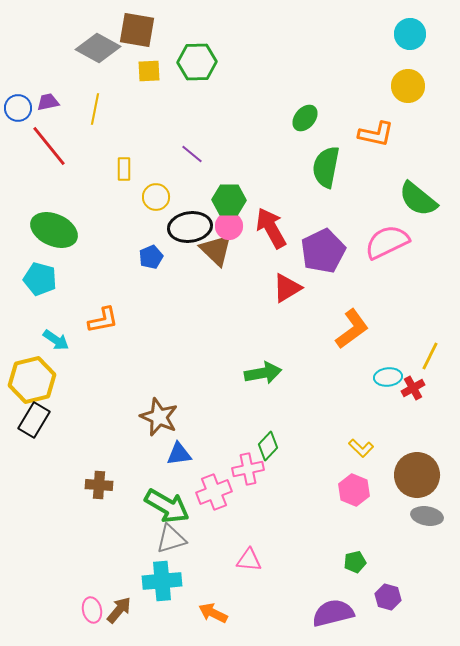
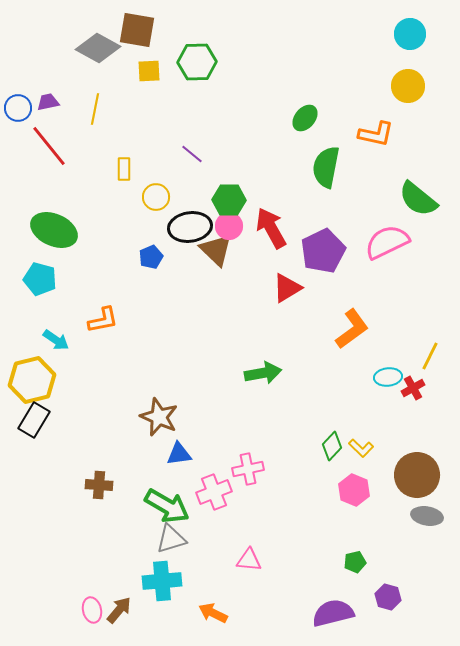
green diamond at (268, 446): moved 64 px right
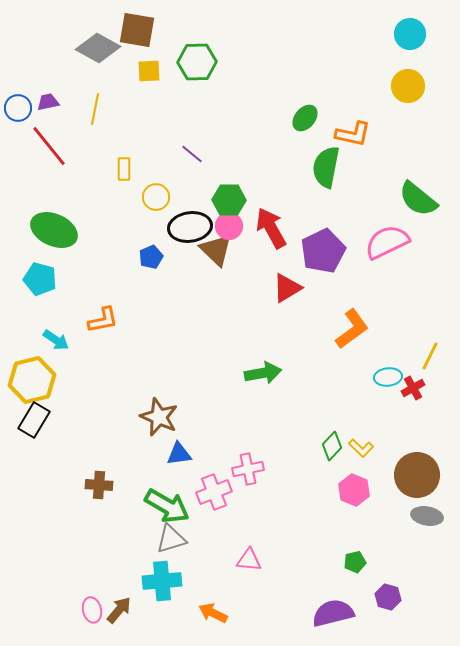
orange L-shape at (376, 134): moved 23 px left
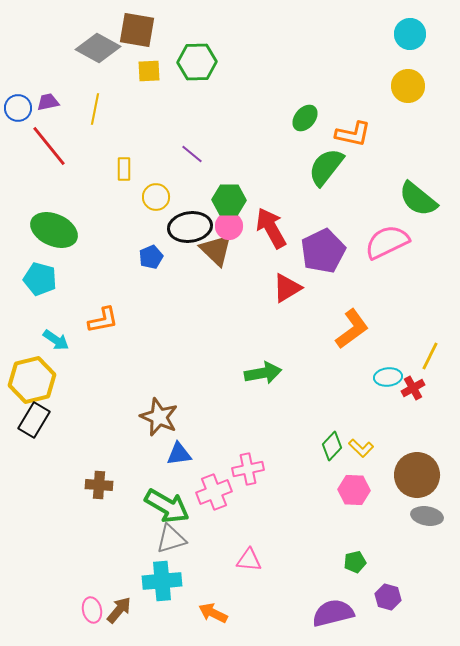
green semicircle at (326, 167): rotated 27 degrees clockwise
pink hexagon at (354, 490): rotated 20 degrees counterclockwise
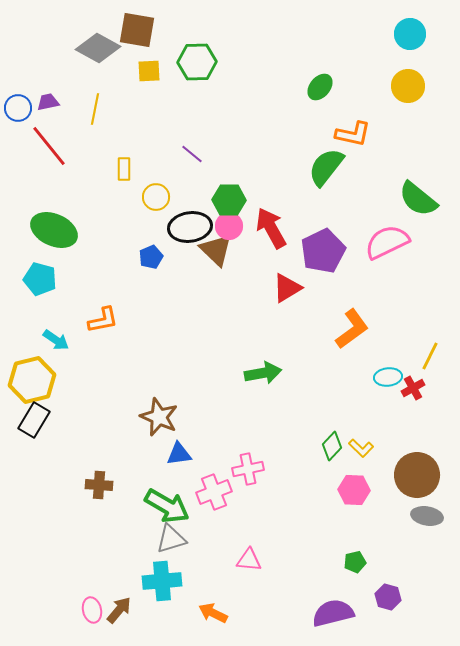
green ellipse at (305, 118): moved 15 px right, 31 px up
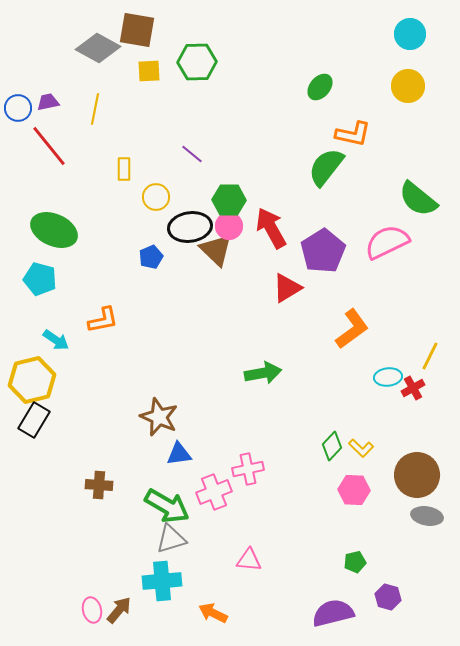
purple pentagon at (323, 251): rotated 6 degrees counterclockwise
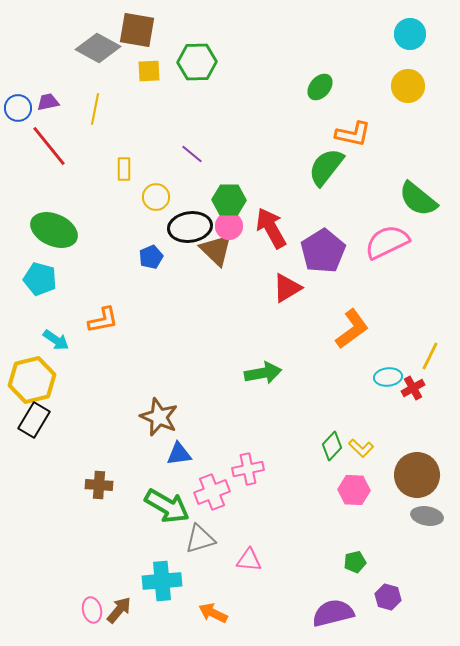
pink cross at (214, 492): moved 2 px left
gray triangle at (171, 539): moved 29 px right
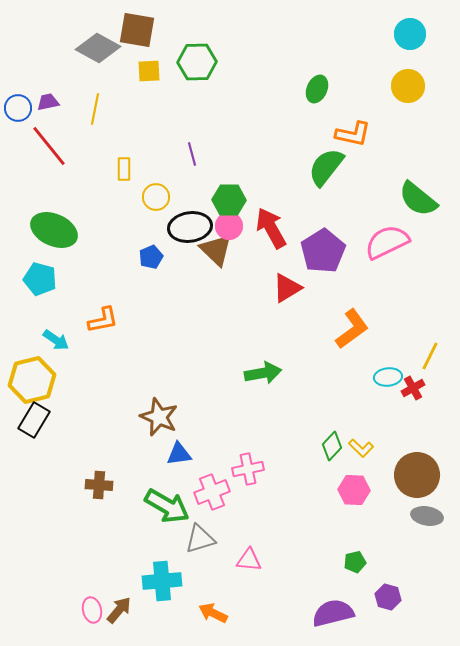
green ellipse at (320, 87): moved 3 px left, 2 px down; rotated 16 degrees counterclockwise
purple line at (192, 154): rotated 35 degrees clockwise
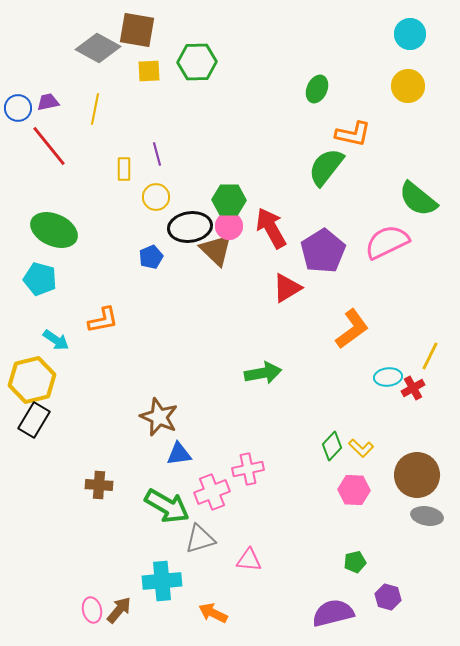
purple line at (192, 154): moved 35 px left
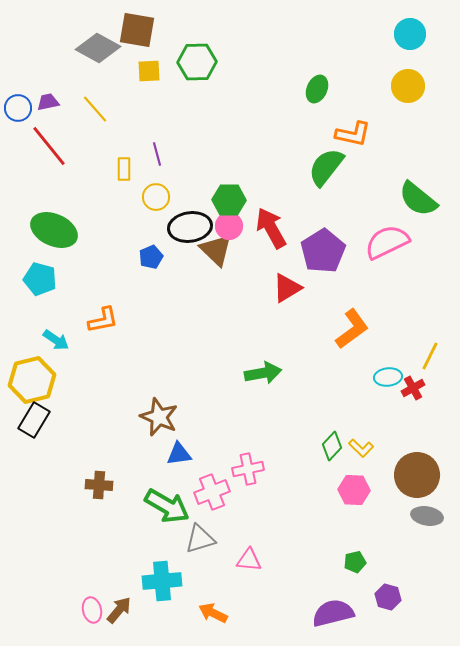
yellow line at (95, 109): rotated 52 degrees counterclockwise
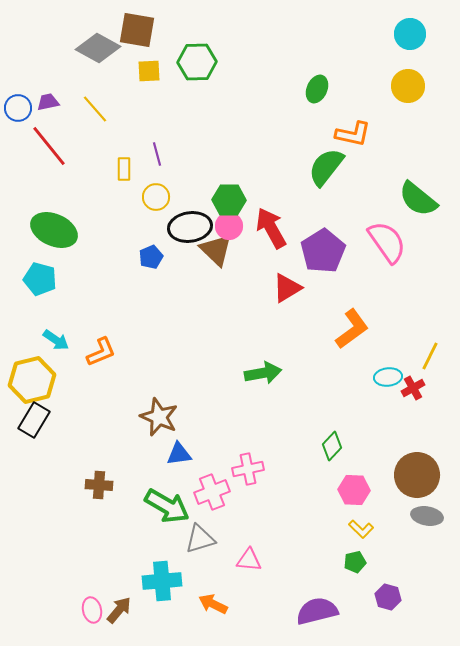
pink semicircle at (387, 242): rotated 81 degrees clockwise
orange L-shape at (103, 320): moved 2 px left, 32 px down; rotated 12 degrees counterclockwise
yellow L-shape at (361, 448): moved 81 px down
orange arrow at (213, 613): moved 9 px up
purple semicircle at (333, 613): moved 16 px left, 2 px up
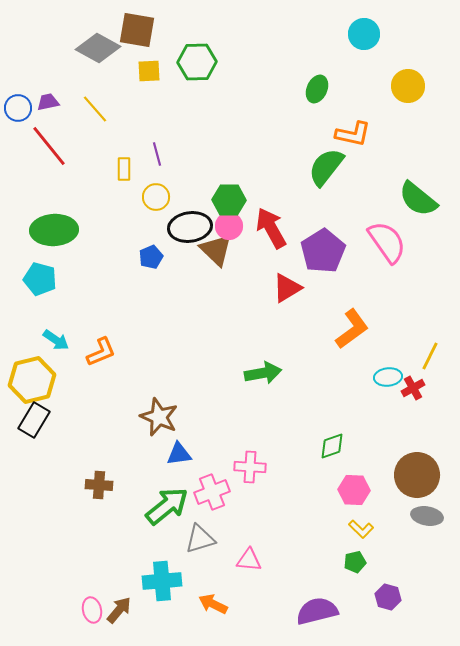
cyan circle at (410, 34): moved 46 px left
green ellipse at (54, 230): rotated 27 degrees counterclockwise
green diamond at (332, 446): rotated 28 degrees clockwise
pink cross at (248, 469): moved 2 px right, 2 px up; rotated 16 degrees clockwise
green arrow at (167, 506): rotated 69 degrees counterclockwise
